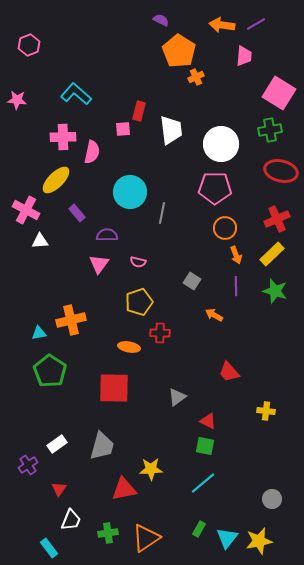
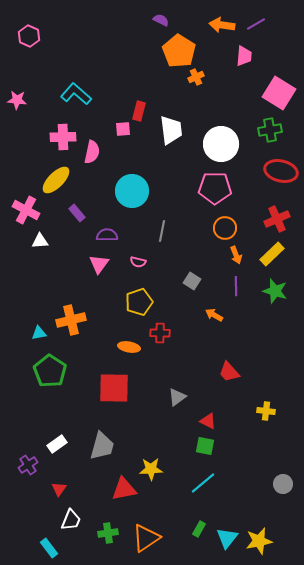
pink hexagon at (29, 45): moved 9 px up; rotated 15 degrees counterclockwise
cyan circle at (130, 192): moved 2 px right, 1 px up
gray line at (162, 213): moved 18 px down
gray circle at (272, 499): moved 11 px right, 15 px up
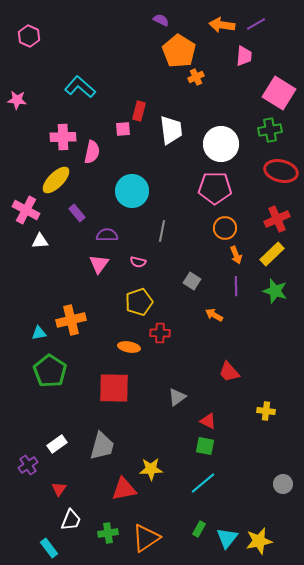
cyan L-shape at (76, 94): moved 4 px right, 7 px up
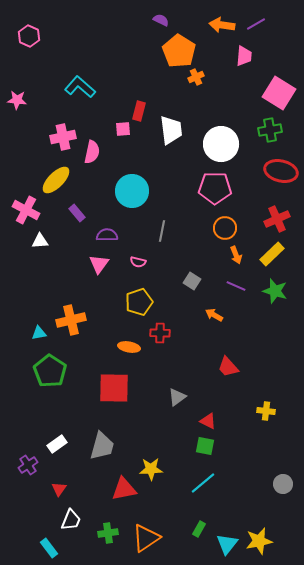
pink cross at (63, 137): rotated 10 degrees counterclockwise
purple line at (236, 286): rotated 66 degrees counterclockwise
red trapezoid at (229, 372): moved 1 px left, 5 px up
cyan triangle at (227, 538): moved 6 px down
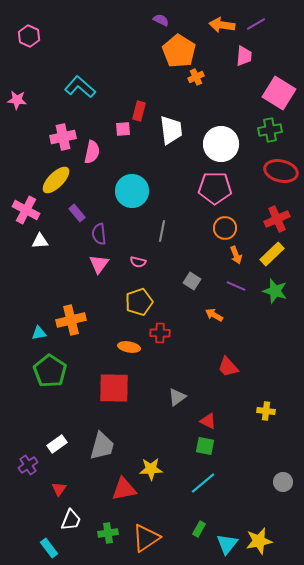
purple semicircle at (107, 235): moved 8 px left, 1 px up; rotated 95 degrees counterclockwise
gray circle at (283, 484): moved 2 px up
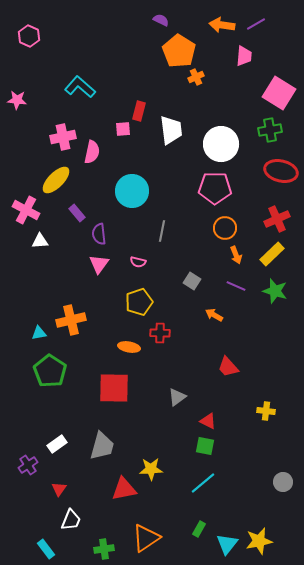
green cross at (108, 533): moved 4 px left, 16 px down
cyan rectangle at (49, 548): moved 3 px left, 1 px down
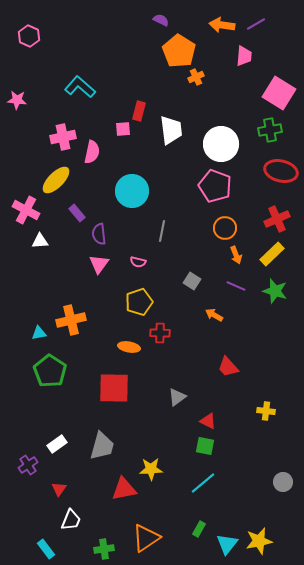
pink pentagon at (215, 188): moved 2 px up; rotated 20 degrees clockwise
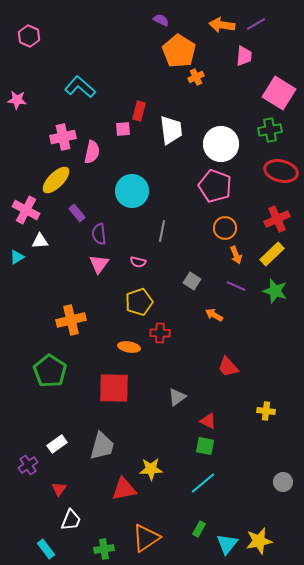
cyan triangle at (39, 333): moved 22 px left, 76 px up; rotated 21 degrees counterclockwise
